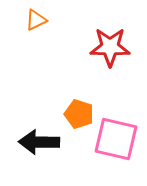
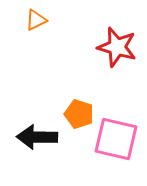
red star: moved 7 px right; rotated 15 degrees clockwise
black arrow: moved 2 px left, 5 px up
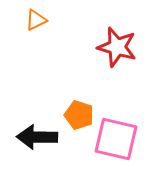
orange pentagon: moved 1 px down
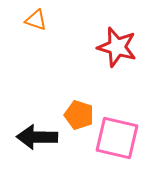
orange triangle: rotated 45 degrees clockwise
pink square: moved 1 px right, 1 px up
